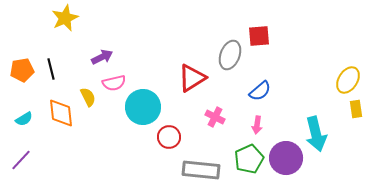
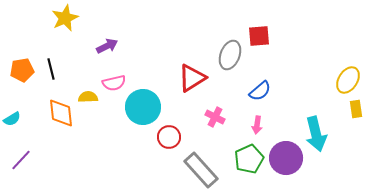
purple arrow: moved 5 px right, 11 px up
yellow semicircle: rotated 66 degrees counterclockwise
cyan semicircle: moved 12 px left
gray rectangle: rotated 42 degrees clockwise
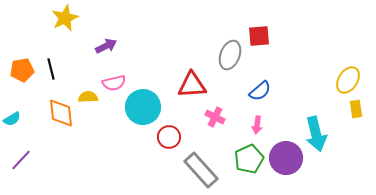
purple arrow: moved 1 px left
red triangle: moved 7 px down; rotated 28 degrees clockwise
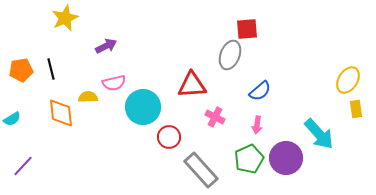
red square: moved 12 px left, 7 px up
orange pentagon: moved 1 px left
cyan arrow: moved 3 px right; rotated 28 degrees counterclockwise
purple line: moved 2 px right, 6 px down
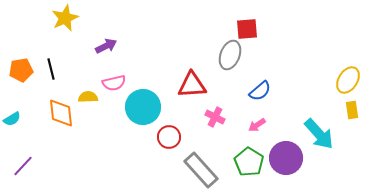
yellow rectangle: moved 4 px left, 1 px down
pink arrow: rotated 48 degrees clockwise
green pentagon: moved 3 px down; rotated 16 degrees counterclockwise
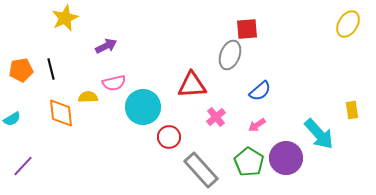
yellow ellipse: moved 56 px up
pink cross: moved 1 px right; rotated 24 degrees clockwise
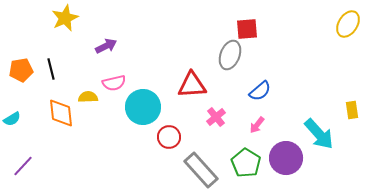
pink arrow: rotated 18 degrees counterclockwise
green pentagon: moved 3 px left, 1 px down
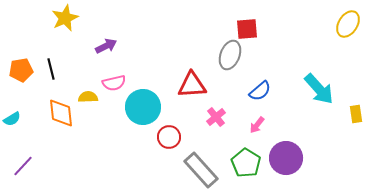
yellow rectangle: moved 4 px right, 4 px down
cyan arrow: moved 45 px up
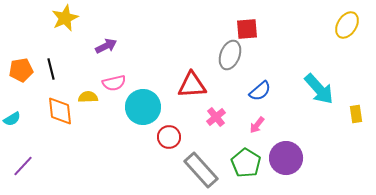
yellow ellipse: moved 1 px left, 1 px down
orange diamond: moved 1 px left, 2 px up
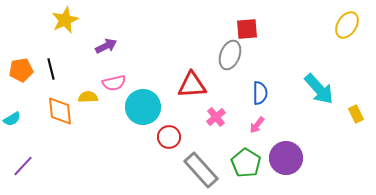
yellow star: moved 2 px down
blue semicircle: moved 2 px down; rotated 50 degrees counterclockwise
yellow rectangle: rotated 18 degrees counterclockwise
